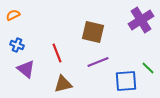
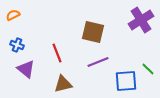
green line: moved 1 px down
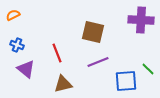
purple cross: rotated 35 degrees clockwise
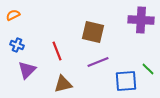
red line: moved 2 px up
purple triangle: moved 1 px right, 1 px down; rotated 36 degrees clockwise
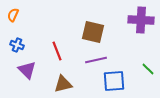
orange semicircle: rotated 40 degrees counterclockwise
purple line: moved 2 px left, 2 px up; rotated 10 degrees clockwise
purple triangle: rotated 30 degrees counterclockwise
blue square: moved 12 px left
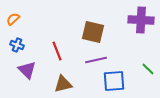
orange semicircle: moved 4 px down; rotated 24 degrees clockwise
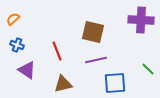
purple triangle: rotated 12 degrees counterclockwise
blue square: moved 1 px right, 2 px down
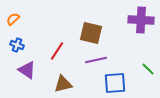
brown square: moved 2 px left, 1 px down
red line: rotated 54 degrees clockwise
